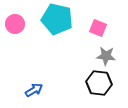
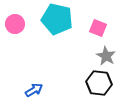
gray star: rotated 24 degrees clockwise
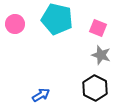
gray star: moved 5 px left, 1 px up; rotated 12 degrees counterclockwise
black hexagon: moved 4 px left, 5 px down; rotated 20 degrees clockwise
blue arrow: moved 7 px right, 5 px down
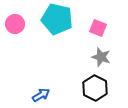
gray star: moved 2 px down
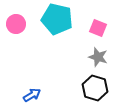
pink circle: moved 1 px right
gray star: moved 3 px left
black hexagon: rotated 10 degrees counterclockwise
blue arrow: moved 9 px left
